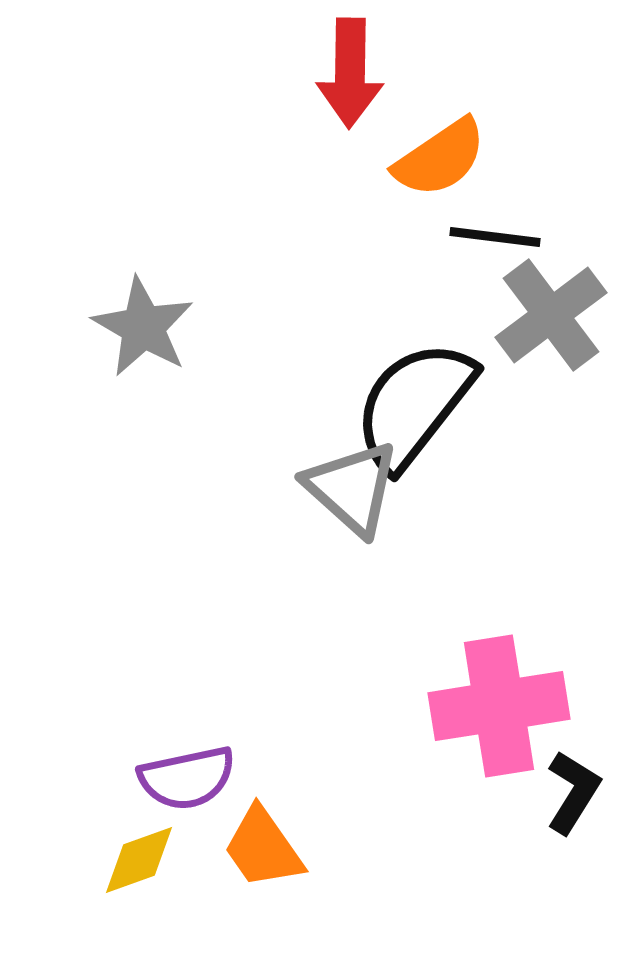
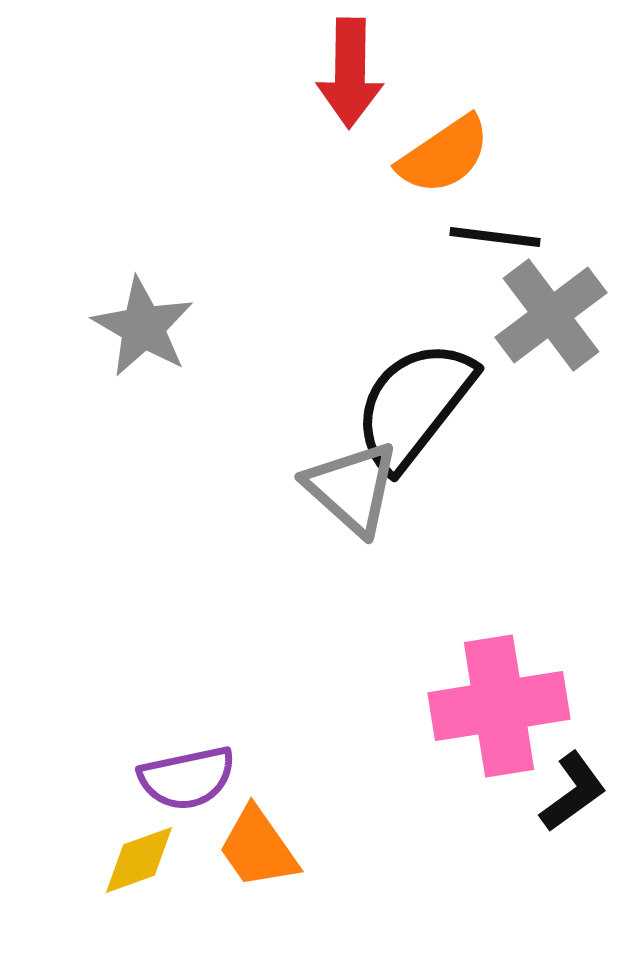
orange semicircle: moved 4 px right, 3 px up
black L-shape: rotated 22 degrees clockwise
orange trapezoid: moved 5 px left
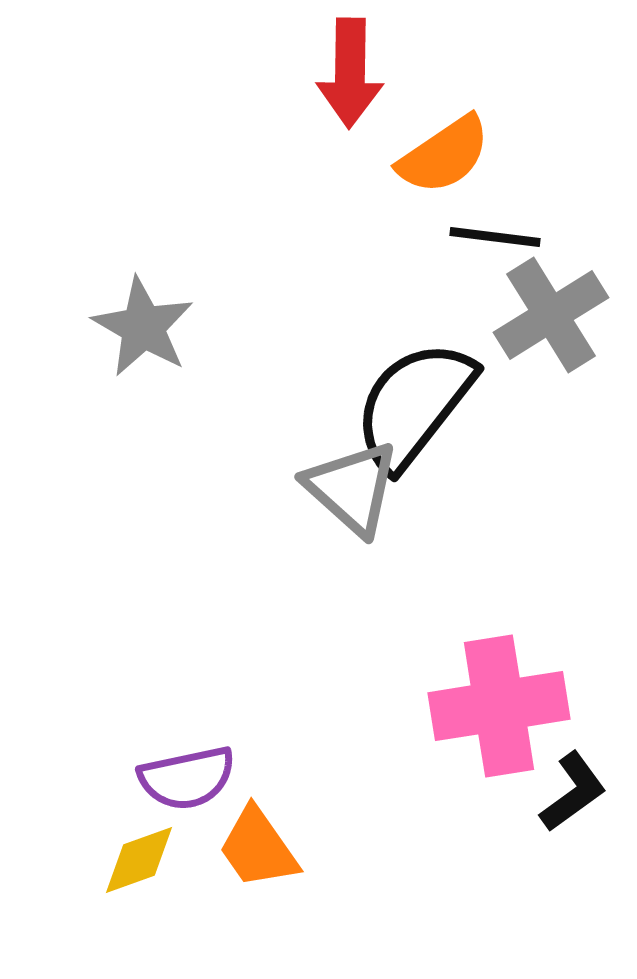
gray cross: rotated 5 degrees clockwise
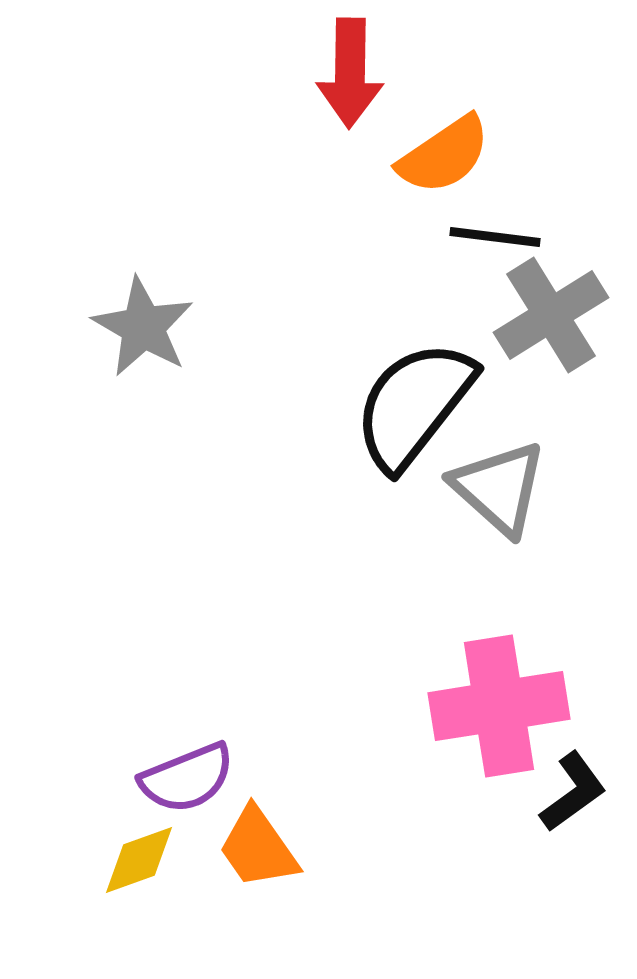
gray triangle: moved 147 px right
purple semicircle: rotated 10 degrees counterclockwise
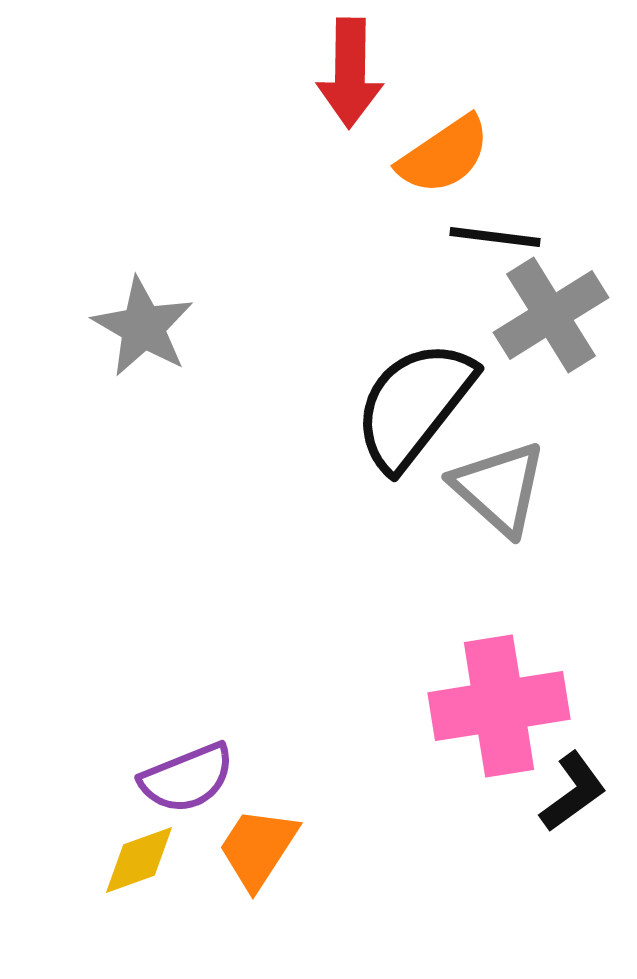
orange trapezoid: rotated 68 degrees clockwise
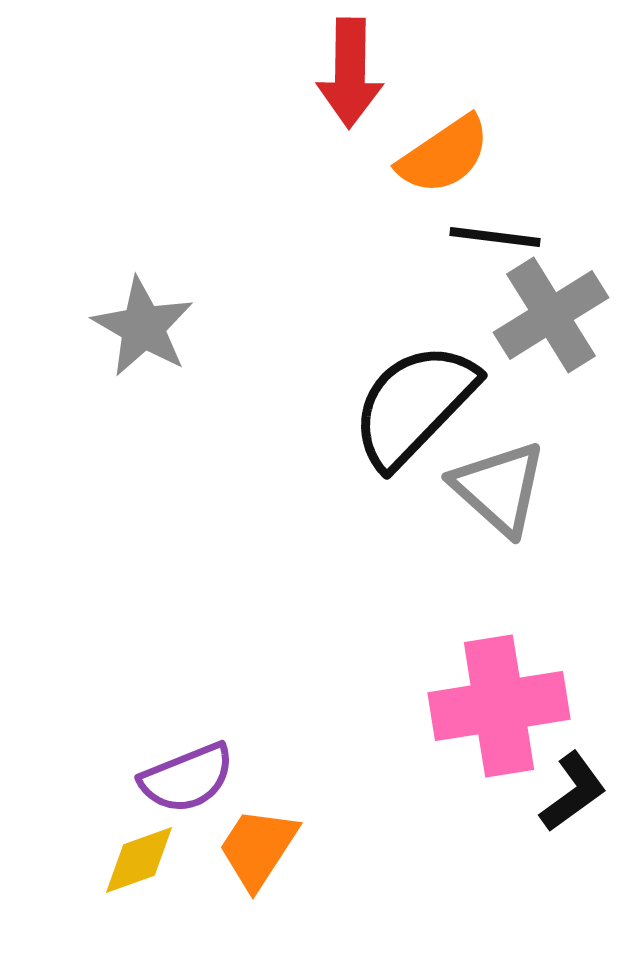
black semicircle: rotated 6 degrees clockwise
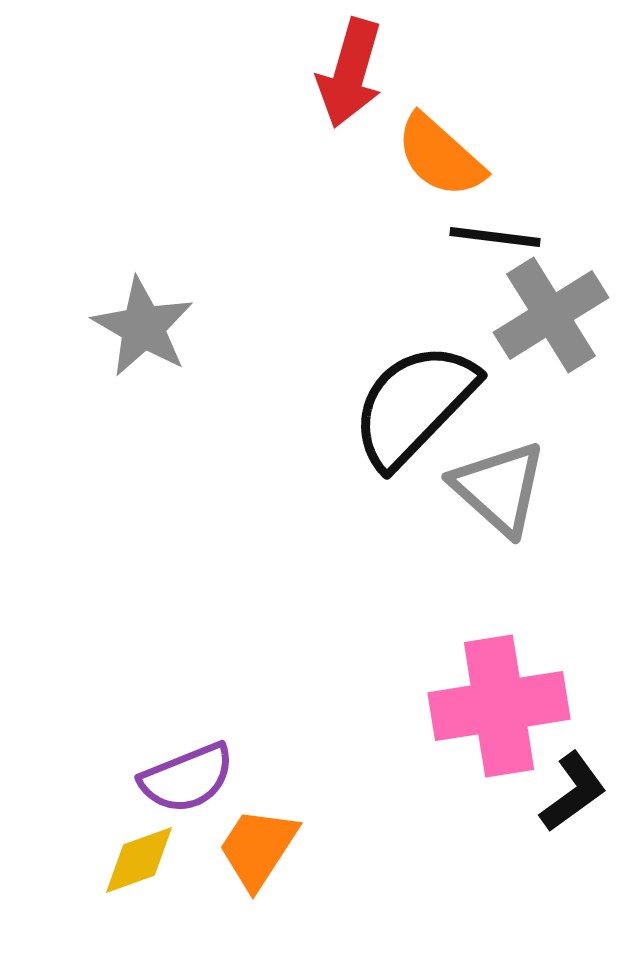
red arrow: rotated 15 degrees clockwise
orange semicircle: moved 4 px left, 1 px down; rotated 76 degrees clockwise
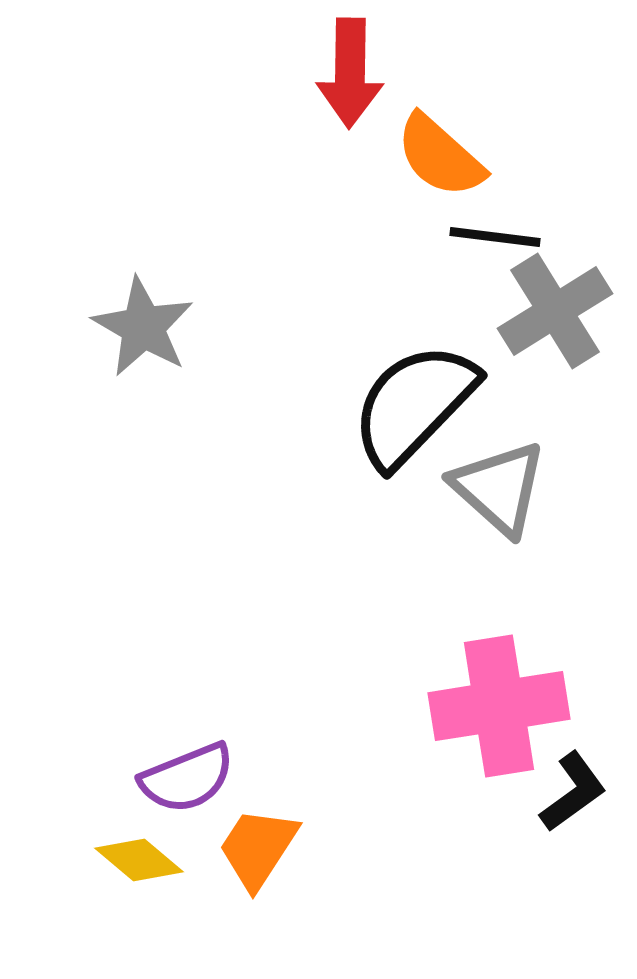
red arrow: rotated 15 degrees counterclockwise
gray cross: moved 4 px right, 4 px up
yellow diamond: rotated 60 degrees clockwise
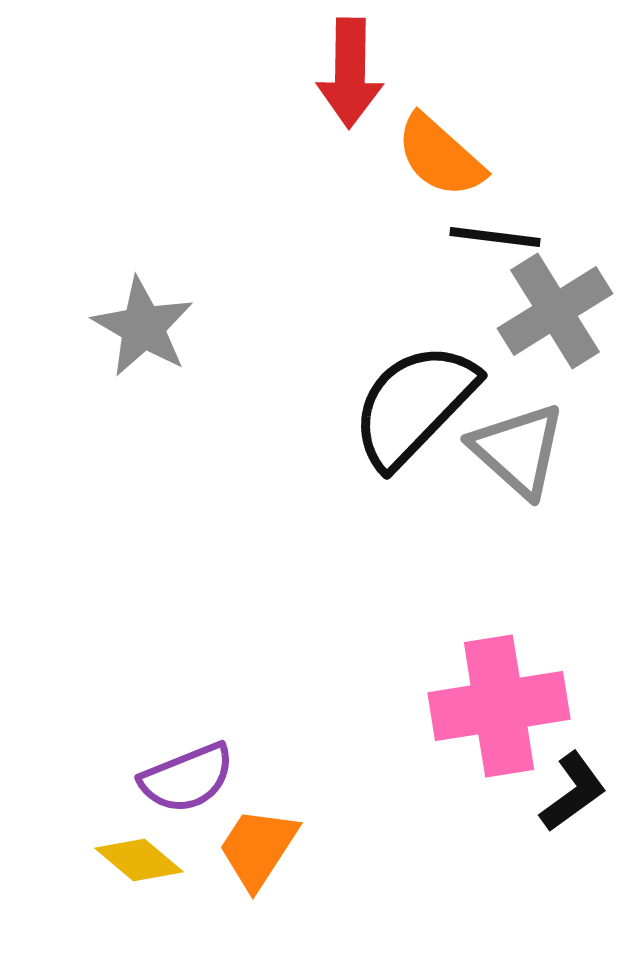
gray triangle: moved 19 px right, 38 px up
